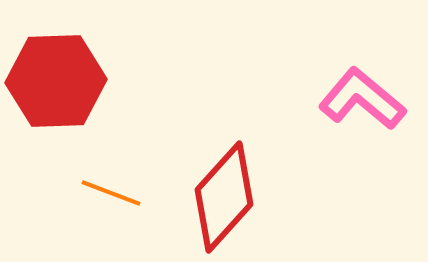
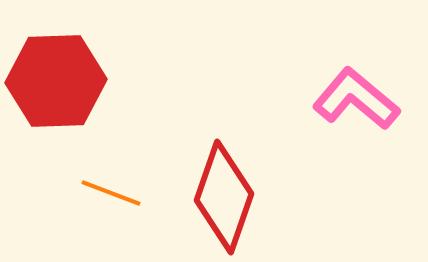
pink L-shape: moved 6 px left
red diamond: rotated 23 degrees counterclockwise
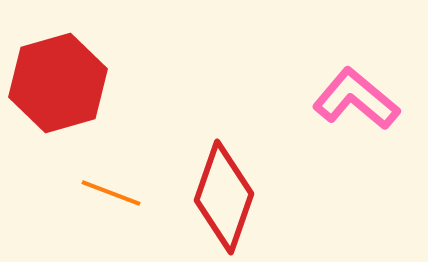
red hexagon: moved 2 px right, 2 px down; rotated 14 degrees counterclockwise
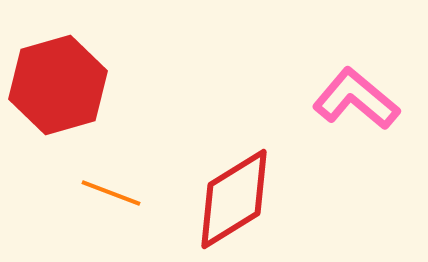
red hexagon: moved 2 px down
red diamond: moved 10 px right, 2 px down; rotated 39 degrees clockwise
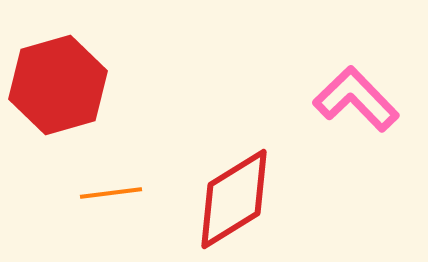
pink L-shape: rotated 6 degrees clockwise
orange line: rotated 28 degrees counterclockwise
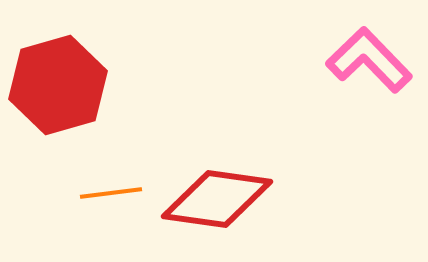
pink L-shape: moved 13 px right, 39 px up
red diamond: moved 17 px left; rotated 40 degrees clockwise
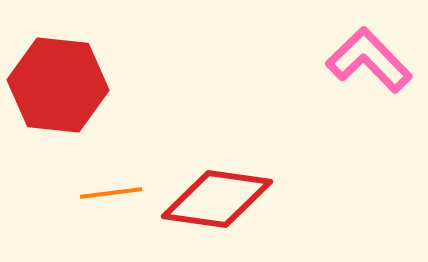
red hexagon: rotated 22 degrees clockwise
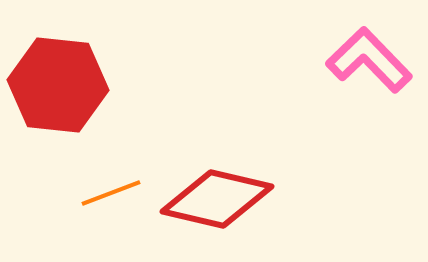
orange line: rotated 14 degrees counterclockwise
red diamond: rotated 5 degrees clockwise
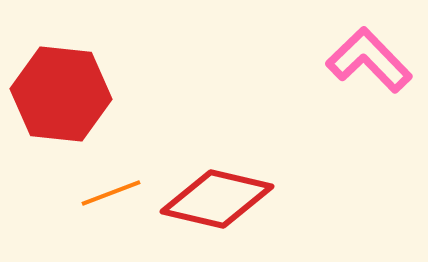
red hexagon: moved 3 px right, 9 px down
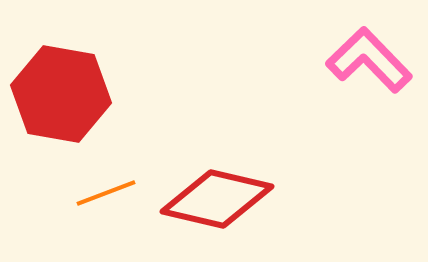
red hexagon: rotated 4 degrees clockwise
orange line: moved 5 px left
